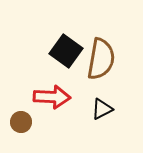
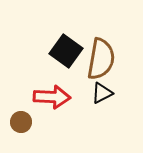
black triangle: moved 16 px up
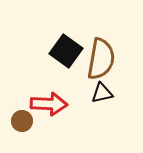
black triangle: rotated 15 degrees clockwise
red arrow: moved 3 px left, 7 px down
brown circle: moved 1 px right, 1 px up
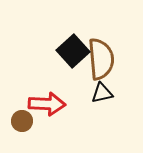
black square: moved 7 px right; rotated 12 degrees clockwise
brown semicircle: rotated 15 degrees counterclockwise
red arrow: moved 2 px left
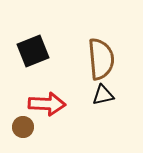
black square: moved 40 px left; rotated 20 degrees clockwise
black triangle: moved 1 px right, 2 px down
brown circle: moved 1 px right, 6 px down
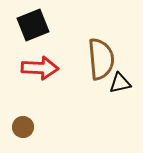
black square: moved 26 px up
black triangle: moved 17 px right, 12 px up
red arrow: moved 7 px left, 36 px up
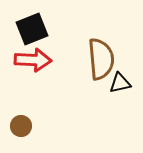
black square: moved 1 px left, 4 px down
red arrow: moved 7 px left, 8 px up
brown circle: moved 2 px left, 1 px up
